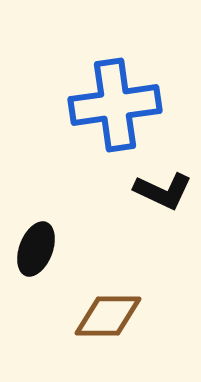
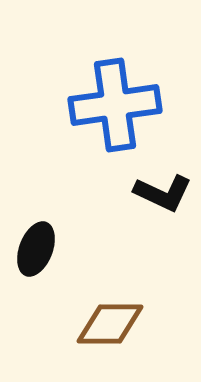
black L-shape: moved 2 px down
brown diamond: moved 2 px right, 8 px down
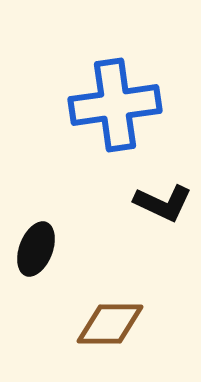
black L-shape: moved 10 px down
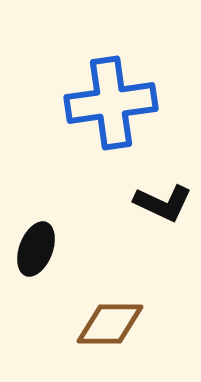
blue cross: moved 4 px left, 2 px up
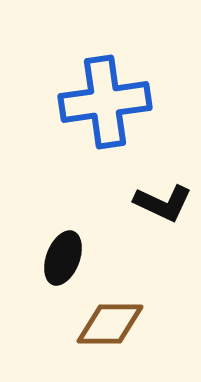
blue cross: moved 6 px left, 1 px up
black ellipse: moved 27 px right, 9 px down
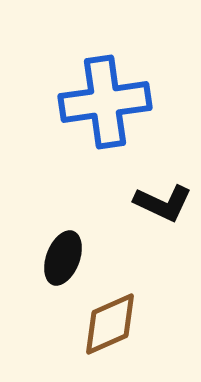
brown diamond: rotated 24 degrees counterclockwise
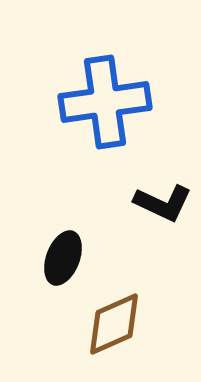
brown diamond: moved 4 px right
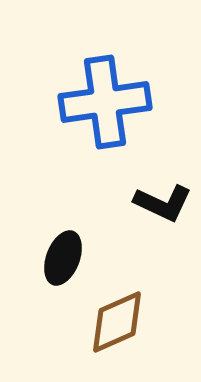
brown diamond: moved 3 px right, 2 px up
